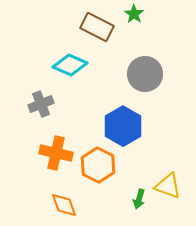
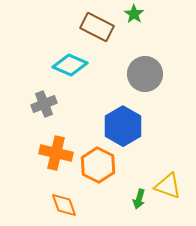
gray cross: moved 3 px right
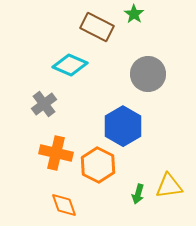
gray circle: moved 3 px right
gray cross: rotated 15 degrees counterclockwise
yellow triangle: moved 1 px right; rotated 28 degrees counterclockwise
green arrow: moved 1 px left, 5 px up
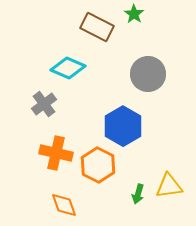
cyan diamond: moved 2 px left, 3 px down
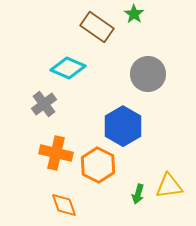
brown rectangle: rotated 8 degrees clockwise
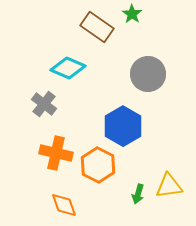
green star: moved 2 px left
gray cross: rotated 15 degrees counterclockwise
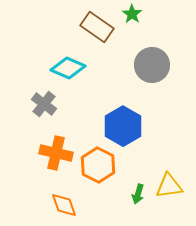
gray circle: moved 4 px right, 9 px up
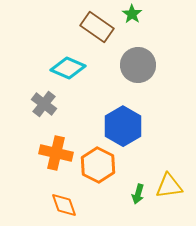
gray circle: moved 14 px left
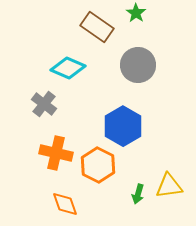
green star: moved 4 px right, 1 px up
orange diamond: moved 1 px right, 1 px up
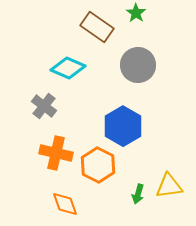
gray cross: moved 2 px down
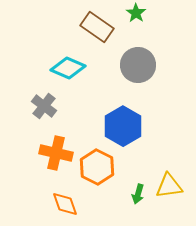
orange hexagon: moved 1 px left, 2 px down
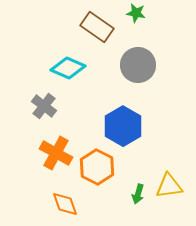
green star: rotated 24 degrees counterclockwise
orange cross: rotated 16 degrees clockwise
